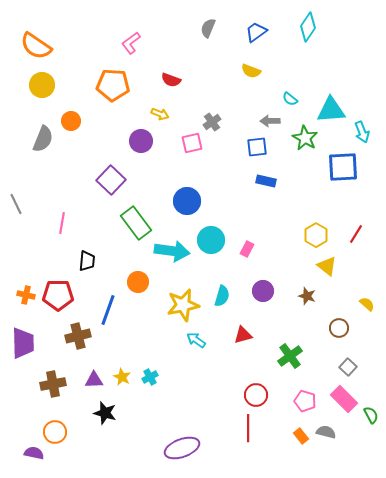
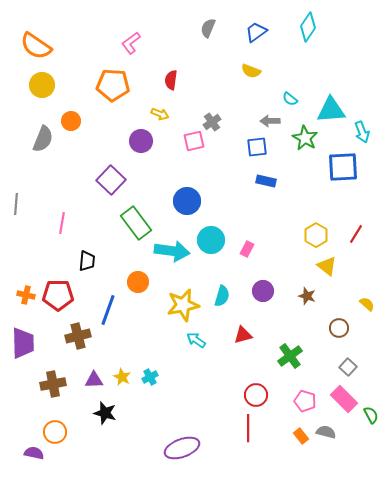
red semicircle at (171, 80): rotated 78 degrees clockwise
pink square at (192, 143): moved 2 px right, 2 px up
gray line at (16, 204): rotated 30 degrees clockwise
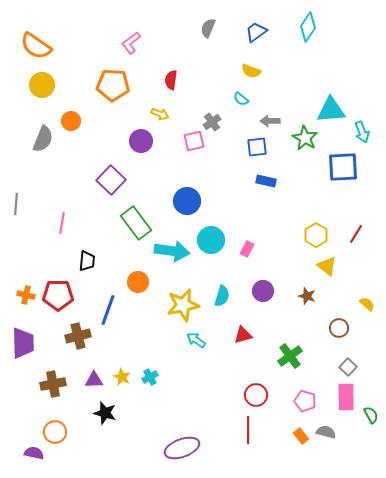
cyan semicircle at (290, 99): moved 49 px left
pink rectangle at (344, 399): moved 2 px right, 2 px up; rotated 44 degrees clockwise
red line at (248, 428): moved 2 px down
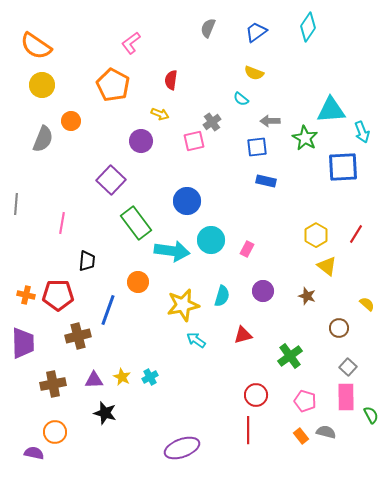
yellow semicircle at (251, 71): moved 3 px right, 2 px down
orange pentagon at (113, 85): rotated 24 degrees clockwise
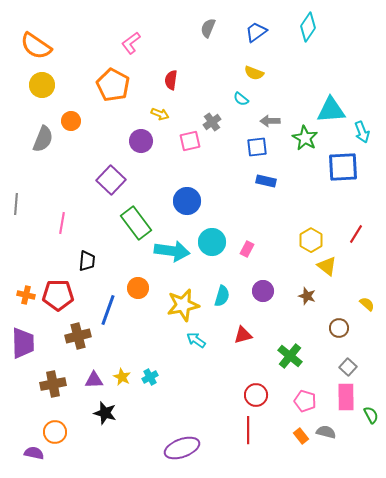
pink square at (194, 141): moved 4 px left
yellow hexagon at (316, 235): moved 5 px left, 5 px down
cyan circle at (211, 240): moved 1 px right, 2 px down
orange circle at (138, 282): moved 6 px down
green cross at (290, 356): rotated 15 degrees counterclockwise
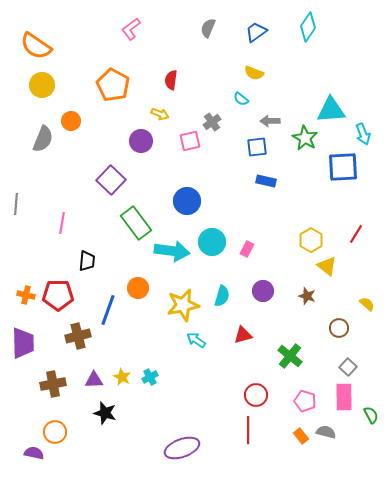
pink L-shape at (131, 43): moved 14 px up
cyan arrow at (362, 132): moved 1 px right, 2 px down
pink rectangle at (346, 397): moved 2 px left
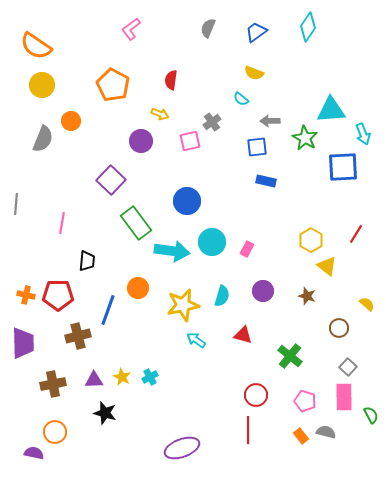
red triangle at (243, 335): rotated 30 degrees clockwise
